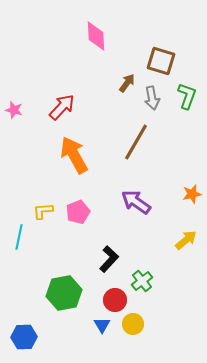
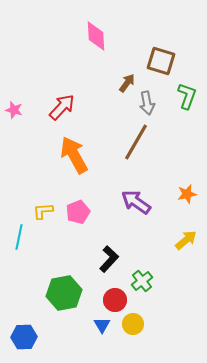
gray arrow: moved 5 px left, 5 px down
orange star: moved 5 px left
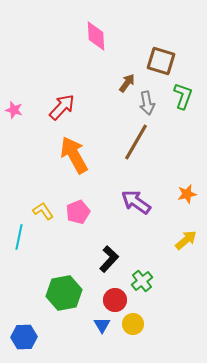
green L-shape: moved 4 px left
yellow L-shape: rotated 60 degrees clockwise
